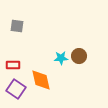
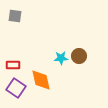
gray square: moved 2 px left, 10 px up
purple square: moved 1 px up
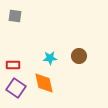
cyan star: moved 11 px left
orange diamond: moved 3 px right, 3 px down
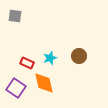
cyan star: rotated 16 degrees counterclockwise
red rectangle: moved 14 px right, 2 px up; rotated 24 degrees clockwise
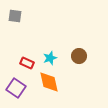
orange diamond: moved 5 px right, 1 px up
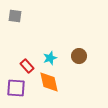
red rectangle: moved 3 px down; rotated 24 degrees clockwise
purple square: rotated 30 degrees counterclockwise
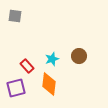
cyan star: moved 2 px right, 1 px down
orange diamond: moved 2 px down; rotated 20 degrees clockwise
purple square: rotated 18 degrees counterclockwise
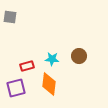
gray square: moved 5 px left, 1 px down
cyan star: rotated 24 degrees clockwise
red rectangle: rotated 64 degrees counterclockwise
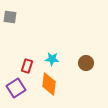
brown circle: moved 7 px right, 7 px down
red rectangle: rotated 56 degrees counterclockwise
purple square: rotated 18 degrees counterclockwise
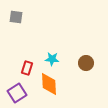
gray square: moved 6 px right
red rectangle: moved 2 px down
orange diamond: rotated 10 degrees counterclockwise
purple square: moved 1 px right, 5 px down
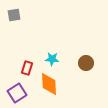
gray square: moved 2 px left, 2 px up; rotated 16 degrees counterclockwise
